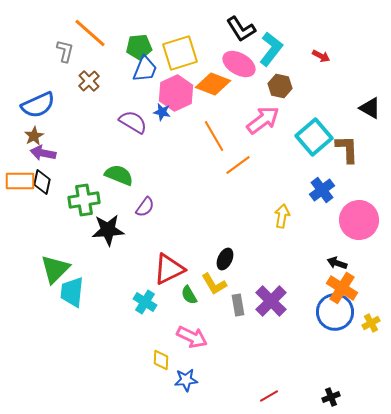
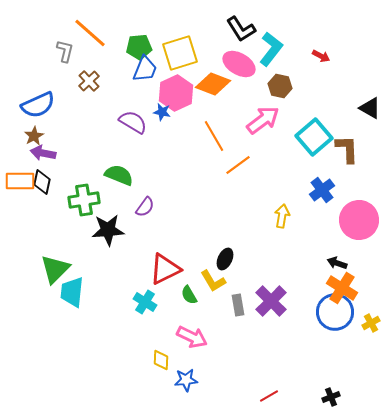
red triangle at (169, 269): moved 4 px left
yellow L-shape at (214, 284): moved 1 px left, 3 px up
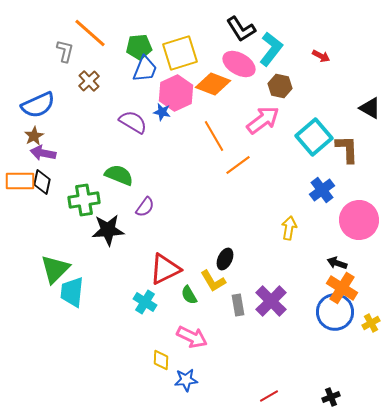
yellow arrow at (282, 216): moved 7 px right, 12 px down
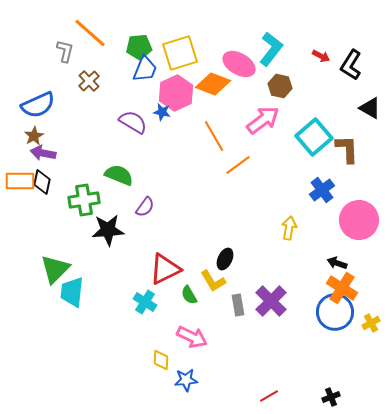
black L-shape at (241, 29): moved 110 px right, 36 px down; rotated 64 degrees clockwise
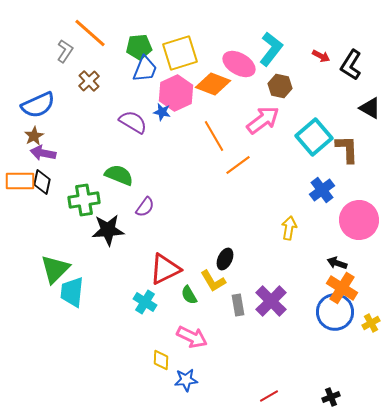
gray L-shape at (65, 51): rotated 20 degrees clockwise
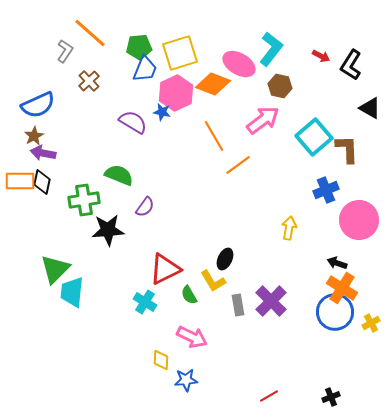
blue cross at (322, 190): moved 4 px right; rotated 15 degrees clockwise
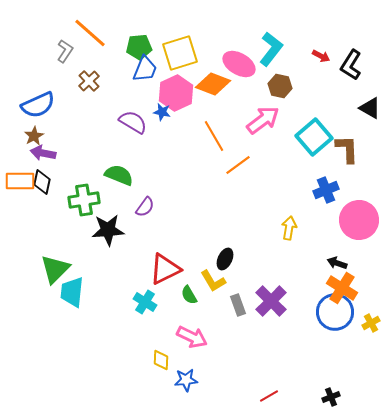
gray rectangle at (238, 305): rotated 10 degrees counterclockwise
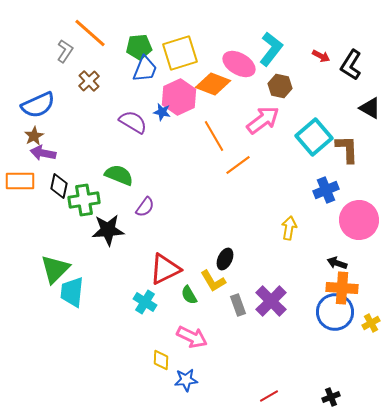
pink hexagon at (176, 93): moved 3 px right, 4 px down
black diamond at (42, 182): moved 17 px right, 4 px down
orange cross at (342, 288): rotated 28 degrees counterclockwise
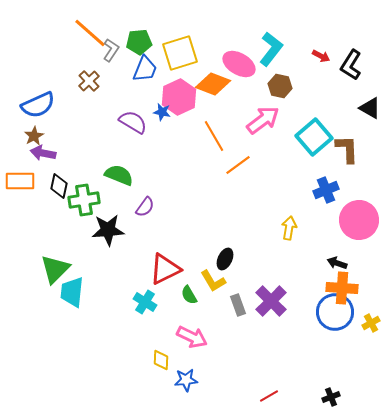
green pentagon at (139, 47): moved 5 px up
gray L-shape at (65, 51): moved 46 px right, 1 px up
